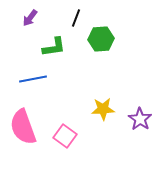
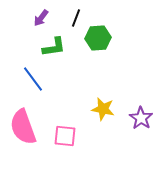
purple arrow: moved 11 px right
green hexagon: moved 3 px left, 1 px up
blue line: rotated 64 degrees clockwise
yellow star: rotated 15 degrees clockwise
purple star: moved 1 px right, 1 px up
pink square: rotated 30 degrees counterclockwise
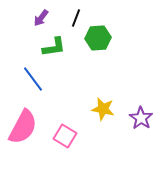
pink semicircle: rotated 132 degrees counterclockwise
pink square: rotated 25 degrees clockwise
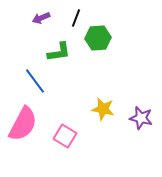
purple arrow: rotated 30 degrees clockwise
green L-shape: moved 5 px right, 5 px down
blue line: moved 2 px right, 2 px down
purple star: rotated 20 degrees counterclockwise
pink semicircle: moved 3 px up
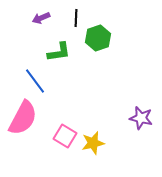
black line: rotated 18 degrees counterclockwise
green hexagon: rotated 15 degrees counterclockwise
yellow star: moved 10 px left, 34 px down; rotated 25 degrees counterclockwise
pink semicircle: moved 6 px up
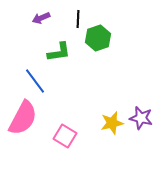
black line: moved 2 px right, 1 px down
yellow star: moved 19 px right, 20 px up
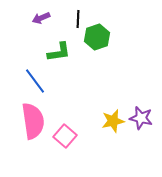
green hexagon: moved 1 px left, 1 px up
pink semicircle: moved 10 px right, 3 px down; rotated 36 degrees counterclockwise
yellow star: moved 1 px right, 2 px up
pink square: rotated 10 degrees clockwise
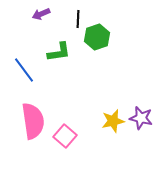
purple arrow: moved 4 px up
blue line: moved 11 px left, 11 px up
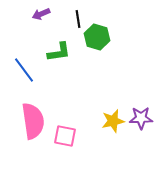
black line: rotated 12 degrees counterclockwise
green hexagon: rotated 25 degrees counterclockwise
purple star: rotated 15 degrees counterclockwise
pink square: rotated 30 degrees counterclockwise
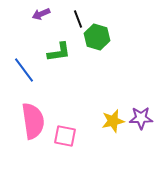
black line: rotated 12 degrees counterclockwise
